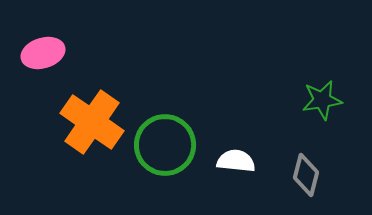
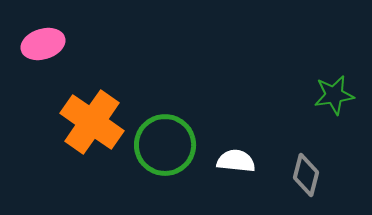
pink ellipse: moved 9 px up
green star: moved 12 px right, 5 px up
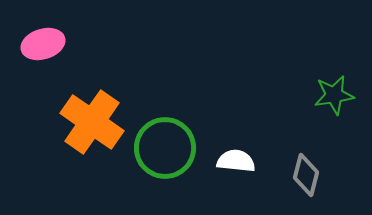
green circle: moved 3 px down
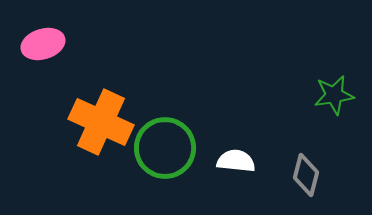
orange cross: moved 9 px right; rotated 10 degrees counterclockwise
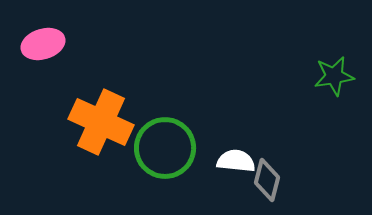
green star: moved 19 px up
gray diamond: moved 39 px left, 5 px down
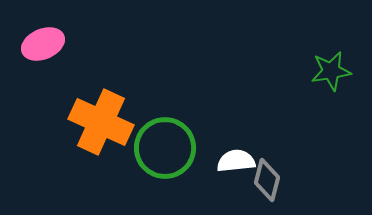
pink ellipse: rotated 6 degrees counterclockwise
green star: moved 3 px left, 5 px up
white semicircle: rotated 12 degrees counterclockwise
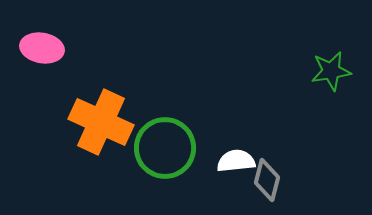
pink ellipse: moved 1 px left, 4 px down; rotated 33 degrees clockwise
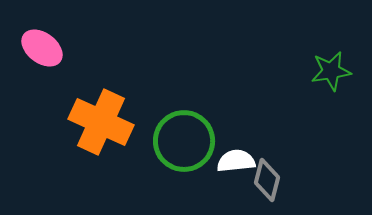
pink ellipse: rotated 27 degrees clockwise
green circle: moved 19 px right, 7 px up
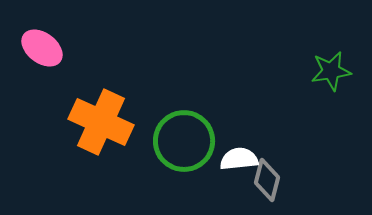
white semicircle: moved 3 px right, 2 px up
